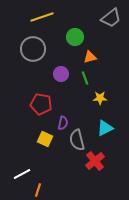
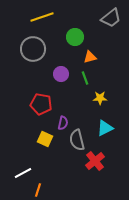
white line: moved 1 px right, 1 px up
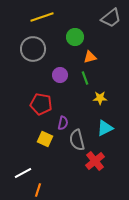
purple circle: moved 1 px left, 1 px down
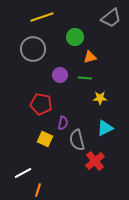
green line: rotated 64 degrees counterclockwise
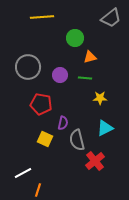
yellow line: rotated 15 degrees clockwise
green circle: moved 1 px down
gray circle: moved 5 px left, 18 px down
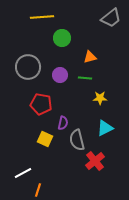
green circle: moved 13 px left
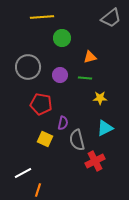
red cross: rotated 12 degrees clockwise
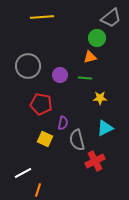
green circle: moved 35 px right
gray circle: moved 1 px up
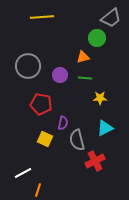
orange triangle: moved 7 px left
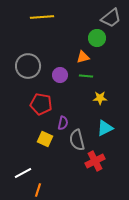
green line: moved 1 px right, 2 px up
